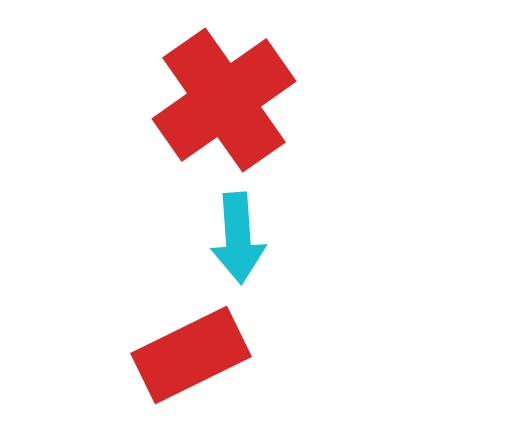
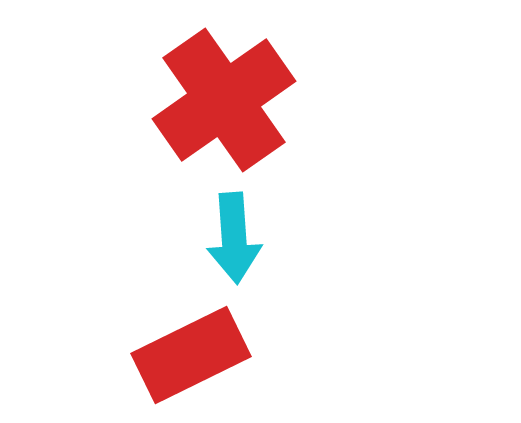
cyan arrow: moved 4 px left
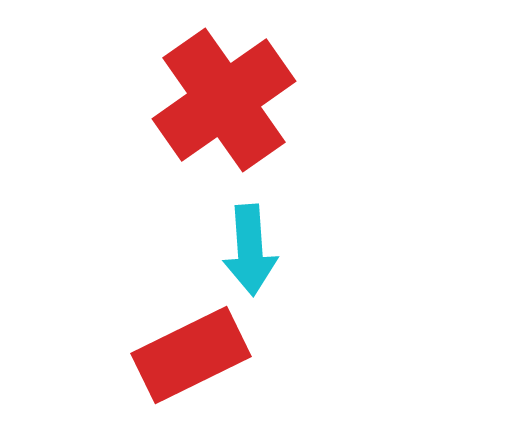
cyan arrow: moved 16 px right, 12 px down
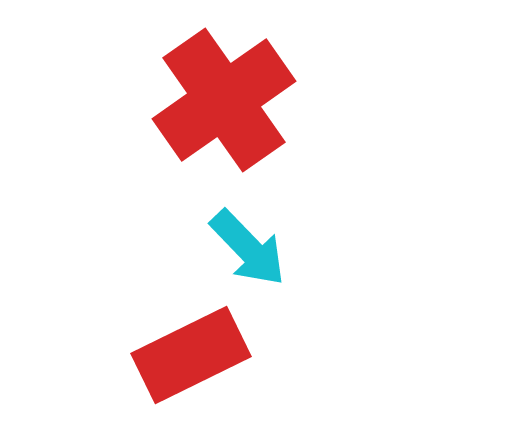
cyan arrow: moved 2 px left, 2 px up; rotated 40 degrees counterclockwise
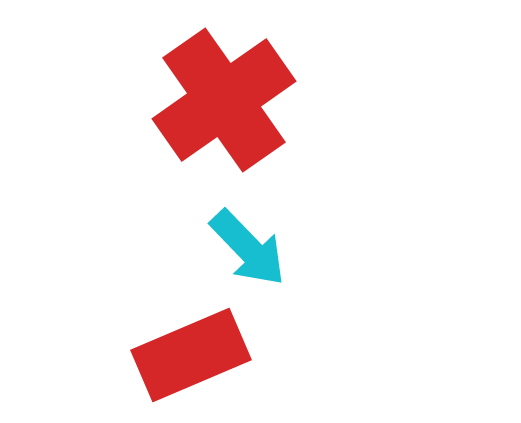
red rectangle: rotated 3 degrees clockwise
